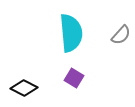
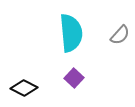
gray semicircle: moved 1 px left
purple square: rotated 12 degrees clockwise
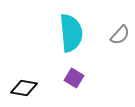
purple square: rotated 12 degrees counterclockwise
black diamond: rotated 16 degrees counterclockwise
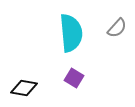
gray semicircle: moved 3 px left, 7 px up
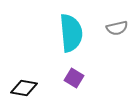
gray semicircle: rotated 35 degrees clockwise
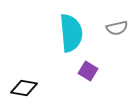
purple square: moved 14 px right, 7 px up
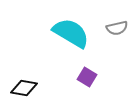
cyan semicircle: rotated 54 degrees counterclockwise
purple square: moved 1 px left, 6 px down
